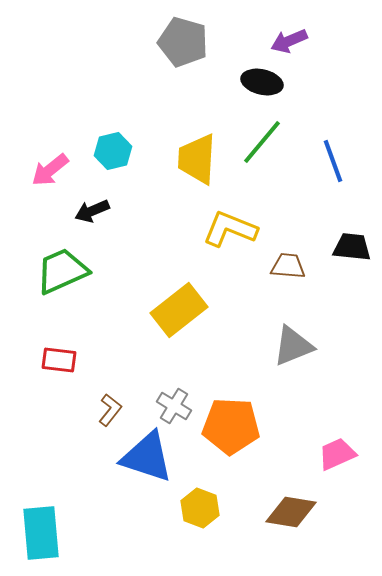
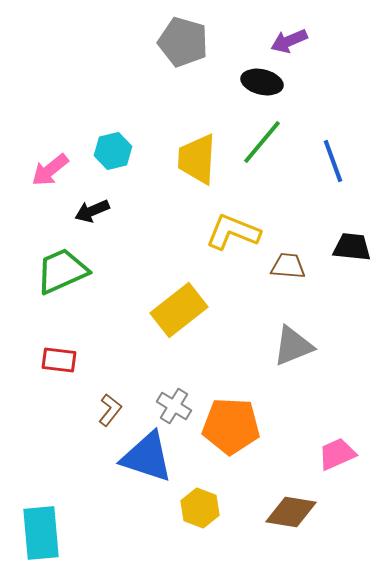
yellow L-shape: moved 3 px right, 3 px down
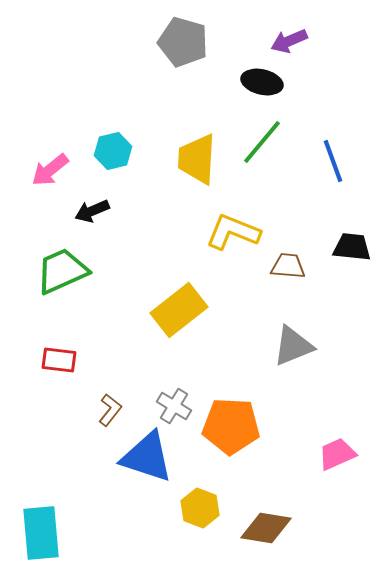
brown diamond: moved 25 px left, 16 px down
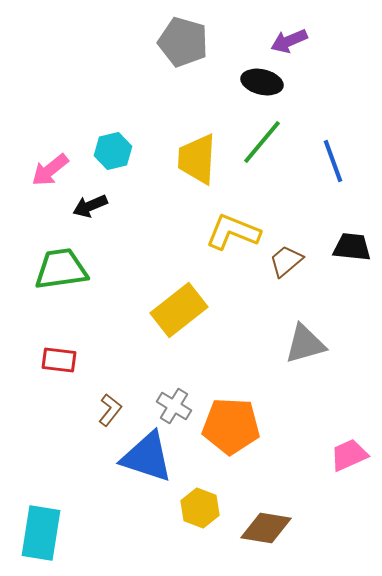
black arrow: moved 2 px left, 5 px up
brown trapezoid: moved 2 px left, 5 px up; rotated 45 degrees counterclockwise
green trapezoid: moved 1 px left, 2 px up; rotated 16 degrees clockwise
gray triangle: moved 12 px right, 2 px up; rotated 6 degrees clockwise
pink trapezoid: moved 12 px right, 1 px down
cyan rectangle: rotated 14 degrees clockwise
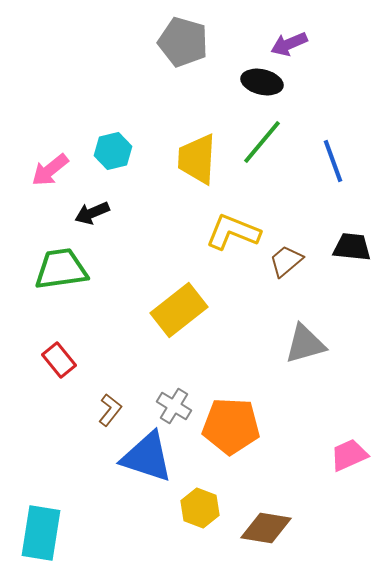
purple arrow: moved 3 px down
black arrow: moved 2 px right, 7 px down
red rectangle: rotated 44 degrees clockwise
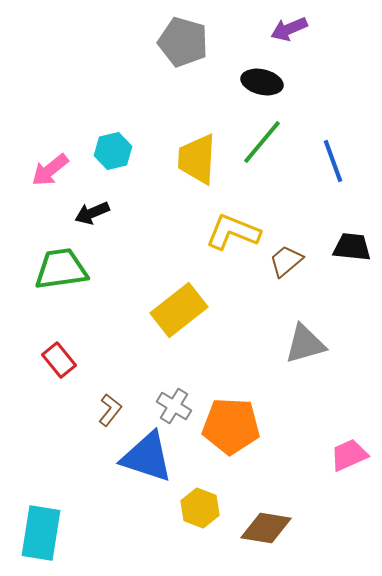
purple arrow: moved 15 px up
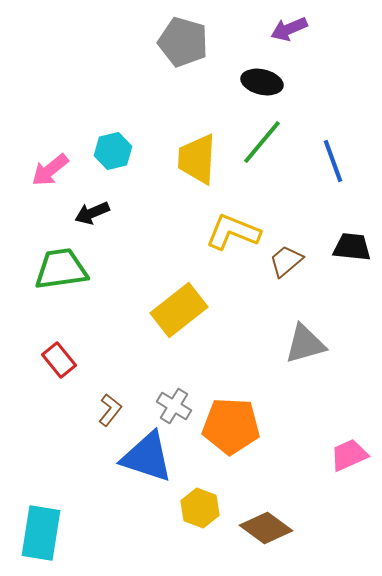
brown diamond: rotated 27 degrees clockwise
